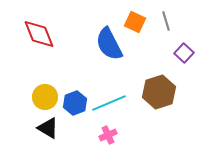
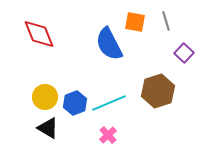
orange square: rotated 15 degrees counterclockwise
brown hexagon: moved 1 px left, 1 px up
pink cross: rotated 18 degrees counterclockwise
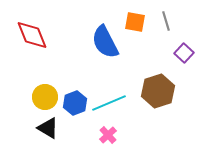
red diamond: moved 7 px left, 1 px down
blue semicircle: moved 4 px left, 2 px up
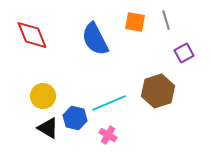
gray line: moved 1 px up
blue semicircle: moved 10 px left, 3 px up
purple square: rotated 18 degrees clockwise
yellow circle: moved 2 px left, 1 px up
blue hexagon: moved 15 px down; rotated 25 degrees counterclockwise
pink cross: rotated 18 degrees counterclockwise
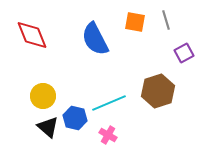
black triangle: moved 1 px up; rotated 10 degrees clockwise
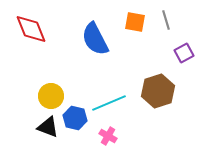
red diamond: moved 1 px left, 6 px up
yellow circle: moved 8 px right
black triangle: rotated 20 degrees counterclockwise
pink cross: moved 1 px down
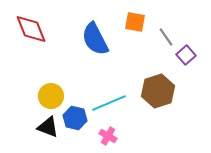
gray line: moved 17 px down; rotated 18 degrees counterclockwise
purple square: moved 2 px right, 2 px down; rotated 12 degrees counterclockwise
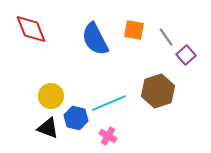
orange square: moved 1 px left, 8 px down
blue hexagon: moved 1 px right
black triangle: moved 1 px down
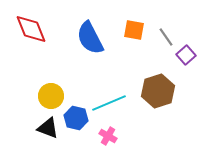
blue semicircle: moved 5 px left, 1 px up
